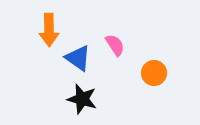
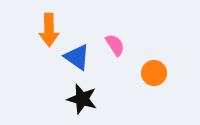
blue triangle: moved 1 px left, 1 px up
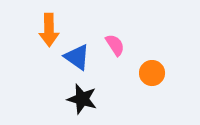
orange circle: moved 2 px left
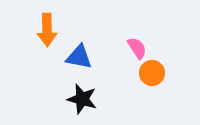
orange arrow: moved 2 px left
pink semicircle: moved 22 px right, 3 px down
blue triangle: moved 2 px right; rotated 24 degrees counterclockwise
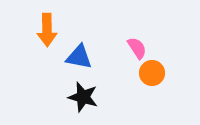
black star: moved 1 px right, 2 px up
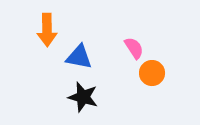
pink semicircle: moved 3 px left
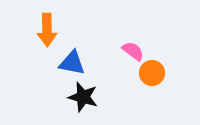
pink semicircle: moved 1 px left, 3 px down; rotated 20 degrees counterclockwise
blue triangle: moved 7 px left, 6 px down
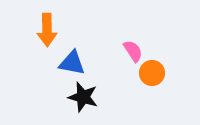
pink semicircle: rotated 20 degrees clockwise
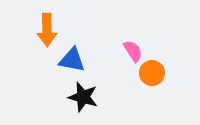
blue triangle: moved 3 px up
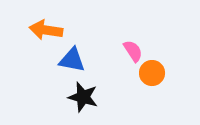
orange arrow: moved 1 px left; rotated 100 degrees clockwise
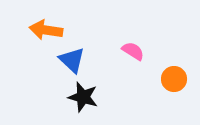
pink semicircle: rotated 25 degrees counterclockwise
blue triangle: rotated 32 degrees clockwise
orange circle: moved 22 px right, 6 px down
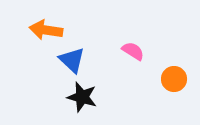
black star: moved 1 px left
